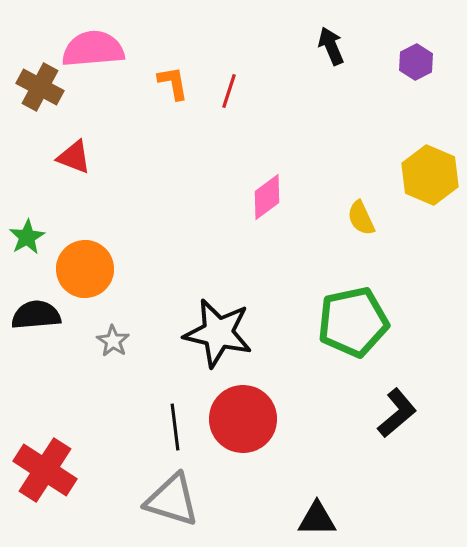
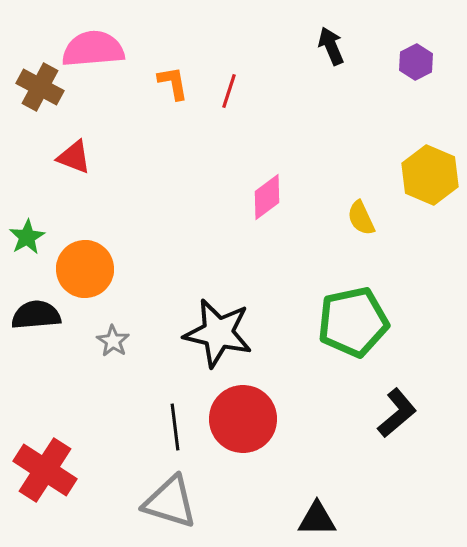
gray triangle: moved 2 px left, 2 px down
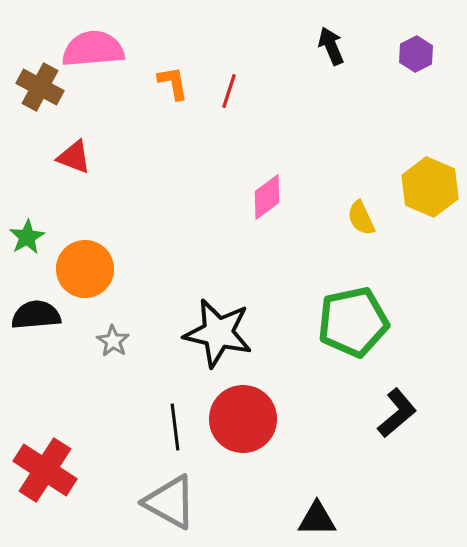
purple hexagon: moved 8 px up
yellow hexagon: moved 12 px down
gray triangle: rotated 12 degrees clockwise
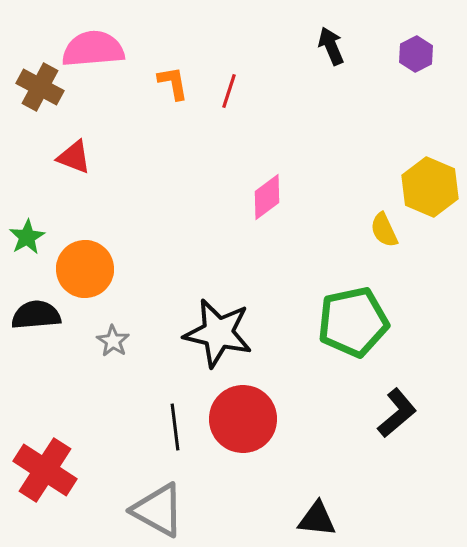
yellow semicircle: moved 23 px right, 12 px down
gray triangle: moved 12 px left, 8 px down
black triangle: rotated 6 degrees clockwise
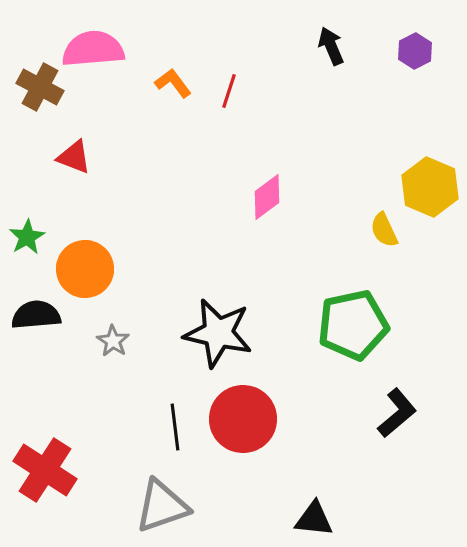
purple hexagon: moved 1 px left, 3 px up
orange L-shape: rotated 27 degrees counterclockwise
green pentagon: moved 3 px down
gray triangle: moved 4 px right, 4 px up; rotated 48 degrees counterclockwise
black triangle: moved 3 px left
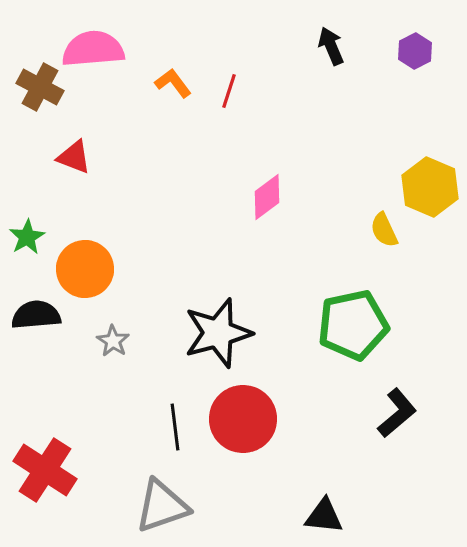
black star: rotated 28 degrees counterclockwise
black triangle: moved 10 px right, 3 px up
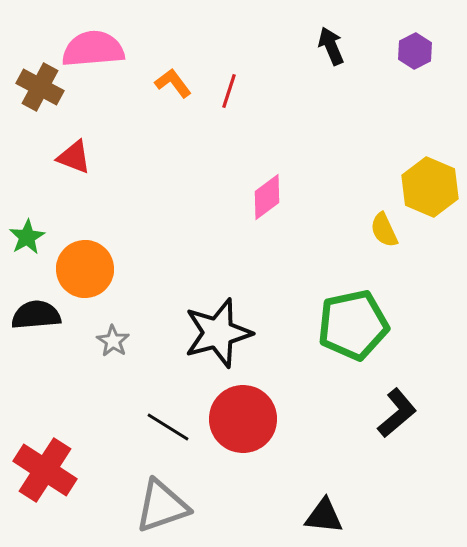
black line: moved 7 px left; rotated 51 degrees counterclockwise
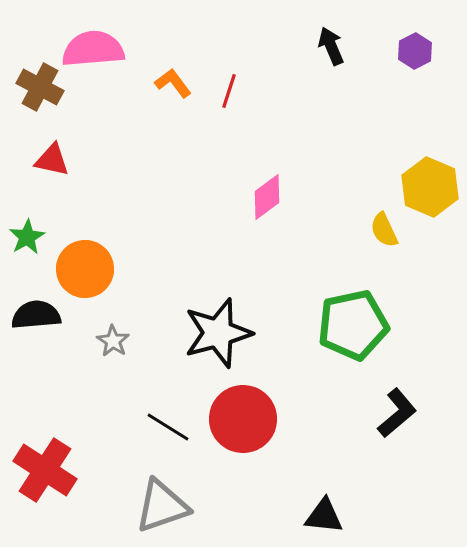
red triangle: moved 22 px left, 3 px down; rotated 9 degrees counterclockwise
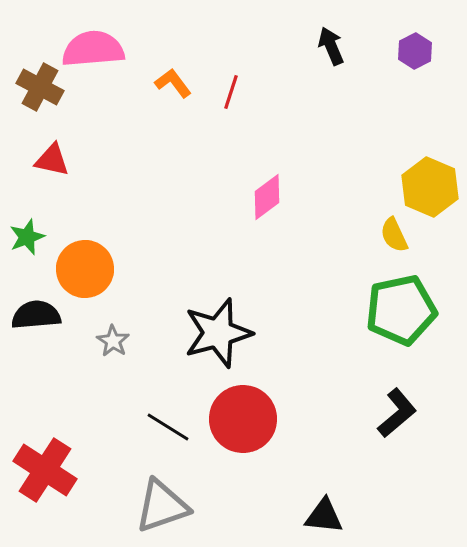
red line: moved 2 px right, 1 px down
yellow semicircle: moved 10 px right, 5 px down
green star: rotated 9 degrees clockwise
green pentagon: moved 48 px right, 15 px up
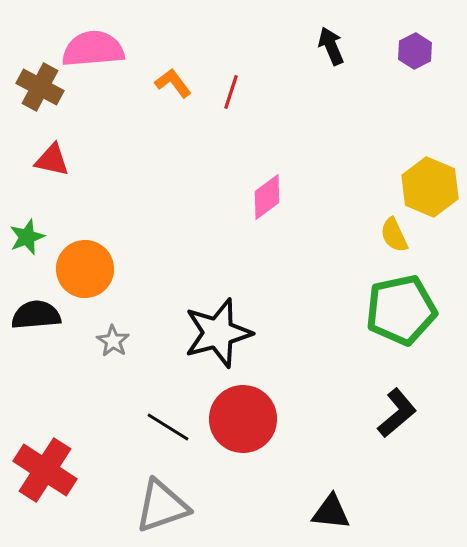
black triangle: moved 7 px right, 4 px up
